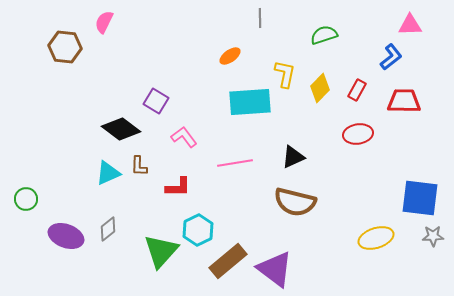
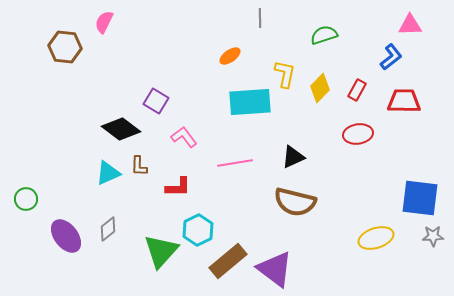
purple ellipse: rotated 32 degrees clockwise
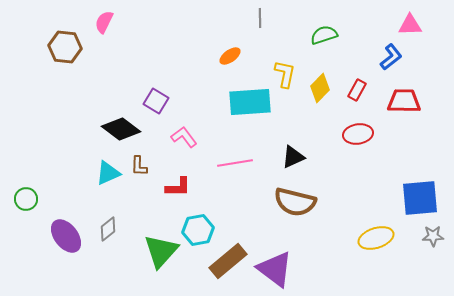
blue square: rotated 12 degrees counterclockwise
cyan hexagon: rotated 16 degrees clockwise
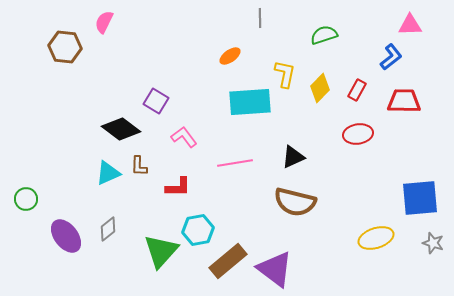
gray star: moved 7 px down; rotated 20 degrees clockwise
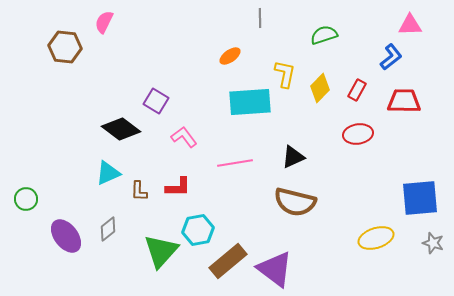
brown L-shape: moved 25 px down
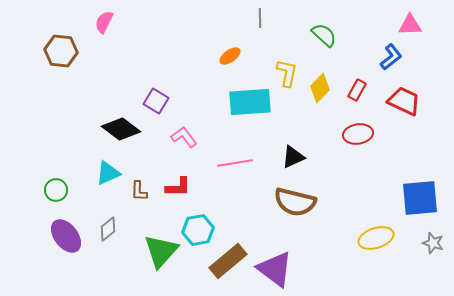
green semicircle: rotated 60 degrees clockwise
brown hexagon: moved 4 px left, 4 px down
yellow L-shape: moved 2 px right, 1 px up
red trapezoid: rotated 24 degrees clockwise
green circle: moved 30 px right, 9 px up
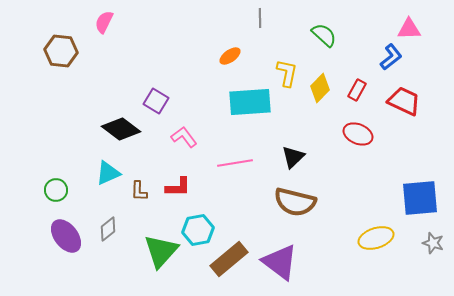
pink triangle: moved 1 px left, 4 px down
red ellipse: rotated 32 degrees clockwise
black triangle: rotated 20 degrees counterclockwise
brown rectangle: moved 1 px right, 2 px up
purple triangle: moved 5 px right, 7 px up
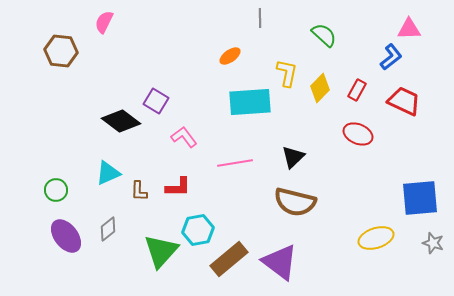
black diamond: moved 8 px up
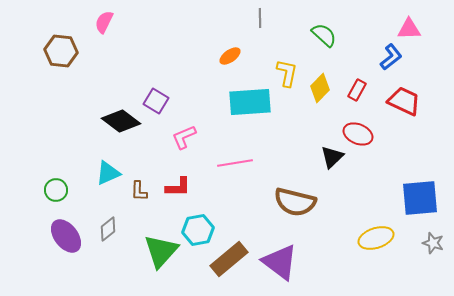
pink L-shape: rotated 76 degrees counterclockwise
black triangle: moved 39 px right
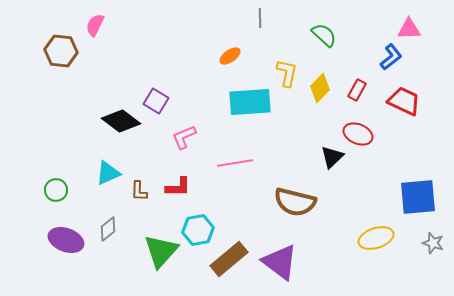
pink semicircle: moved 9 px left, 3 px down
blue square: moved 2 px left, 1 px up
purple ellipse: moved 4 px down; rotated 32 degrees counterclockwise
